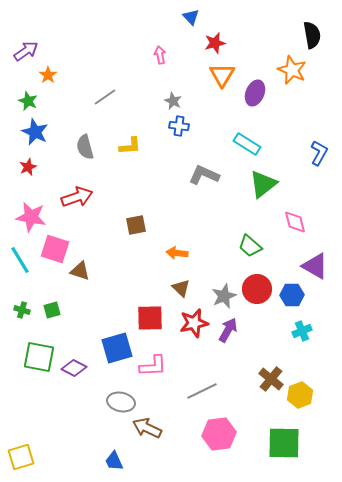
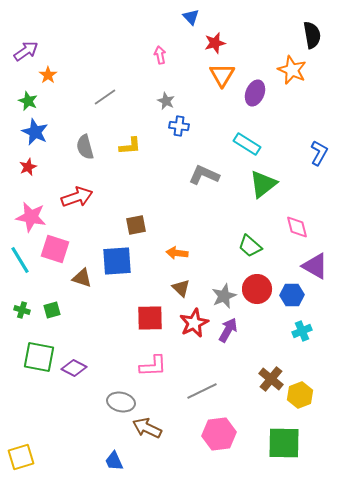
gray star at (173, 101): moved 7 px left
pink diamond at (295, 222): moved 2 px right, 5 px down
brown triangle at (80, 271): moved 2 px right, 7 px down
red star at (194, 323): rotated 12 degrees counterclockwise
blue square at (117, 348): moved 87 px up; rotated 12 degrees clockwise
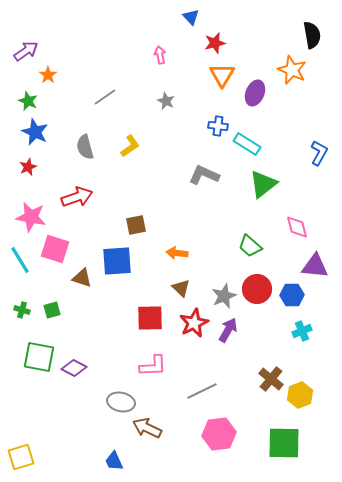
blue cross at (179, 126): moved 39 px right
yellow L-shape at (130, 146): rotated 30 degrees counterclockwise
purple triangle at (315, 266): rotated 24 degrees counterclockwise
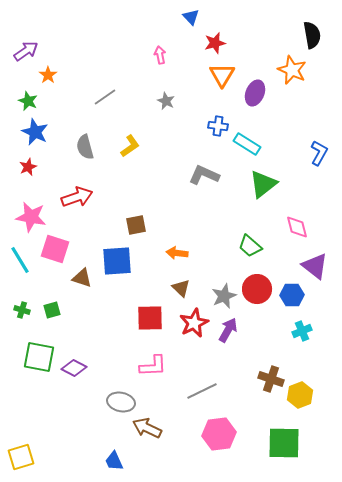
purple triangle at (315, 266): rotated 32 degrees clockwise
brown cross at (271, 379): rotated 20 degrees counterclockwise
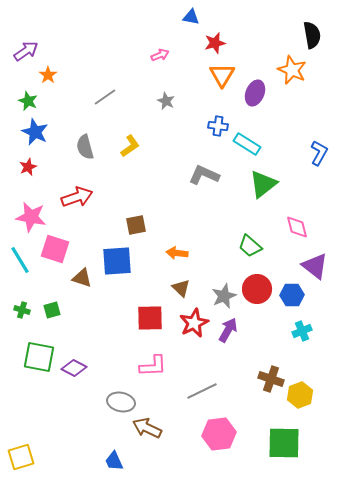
blue triangle at (191, 17): rotated 36 degrees counterclockwise
pink arrow at (160, 55): rotated 78 degrees clockwise
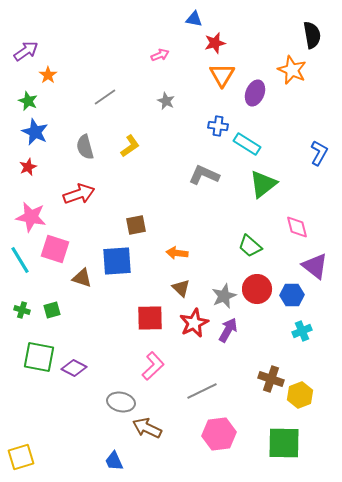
blue triangle at (191, 17): moved 3 px right, 2 px down
red arrow at (77, 197): moved 2 px right, 3 px up
pink L-shape at (153, 366): rotated 40 degrees counterclockwise
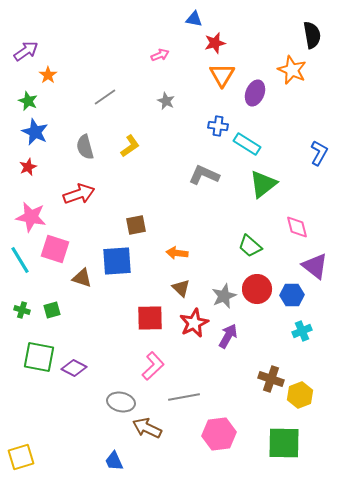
purple arrow at (228, 330): moved 6 px down
gray line at (202, 391): moved 18 px left, 6 px down; rotated 16 degrees clockwise
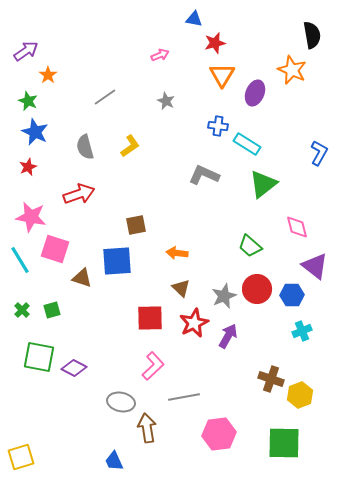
green cross at (22, 310): rotated 28 degrees clockwise
brown arrow at (147, 428): rotated 56 degrees clockwise
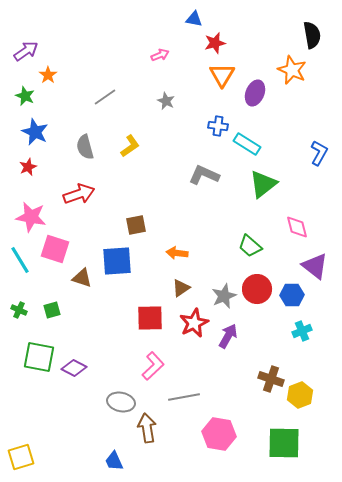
green star at (28, 101): moved 3 px left, 5 px up
brown triangle at (181, 288): rotated 42 degrees clockwise
green cross at (22, 310): moved 3 px left; rotated 21 degrees counterclockwise
pink hexagon at (219, 434): rotated 16 degrees clockwise
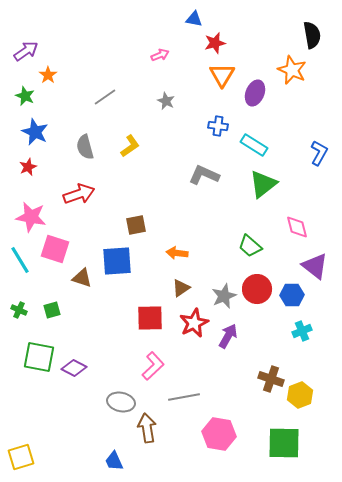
cyan rectangle at (247, 144): moved 7 px right, 1 px down
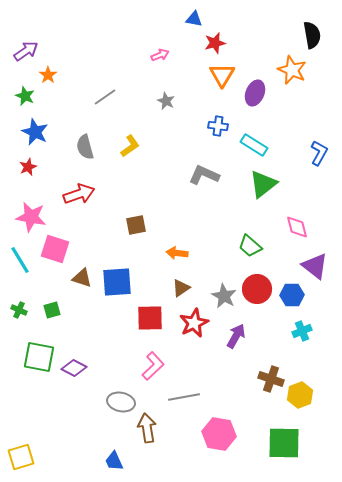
blue square at (117, 261): moved 21 px down
gray star at (224, 296): rotated 20 degrees counterclockwise
purple arrow at (228, 336): moved 8 px right
